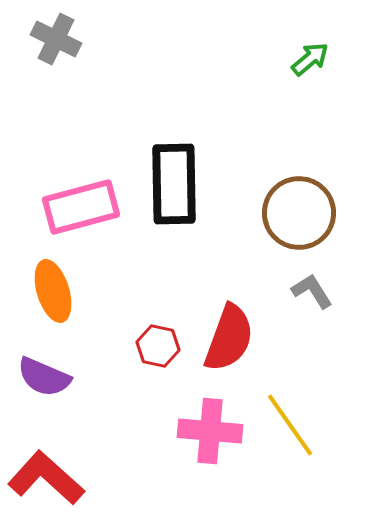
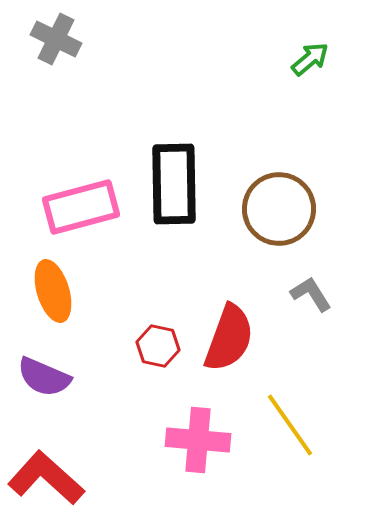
brown circle: moved 20 px left, 4 px up
gray L-shape: moved 1 px left, 3 px down
pink cross: moved 12 px left, 9 px down
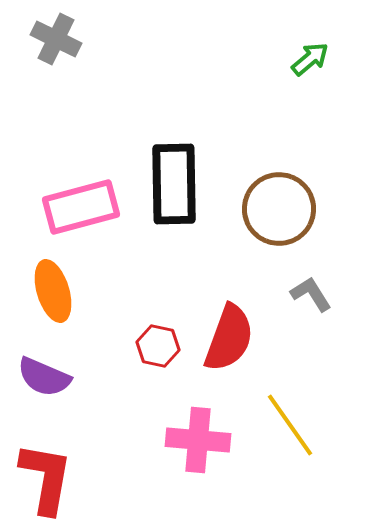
red L-shape: rotated 58 degrees clockwise
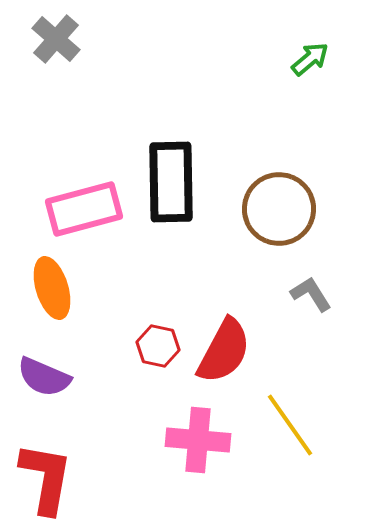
gray cross: rotated 15 degrees clockwise
black rectangle: moved 3 px left, 2 px up
pink rectangle: moved 3 px right, 2 px down
orange ellipse: moved 1 px left, 3 px up
red semicircle: moved 5 px left, 13 px down; rotated 8 degrees clockwise
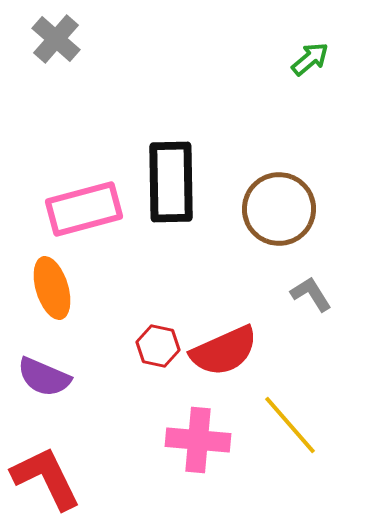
red semicircle: rotated 38 degrees clockwise
yellow line: rotated 6 degrees counterclockwise
red L-shape: rotated 36 degrees counterclockwise
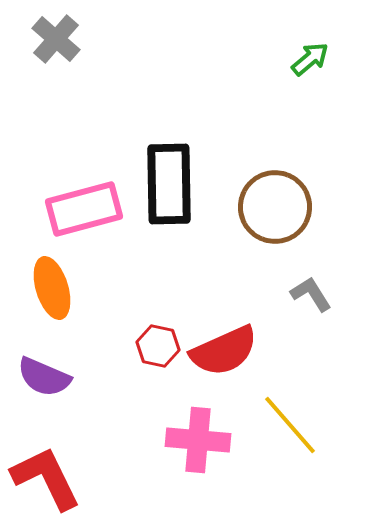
black rectangle: moved 2 px left, 2 px down
brown circle: moved 4 px left, 2 px up
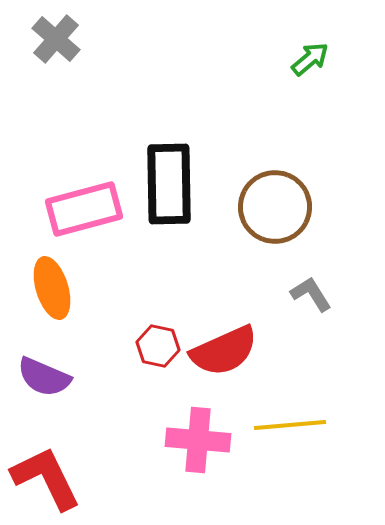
yellow line: rotated 54 degrees counterclockwise
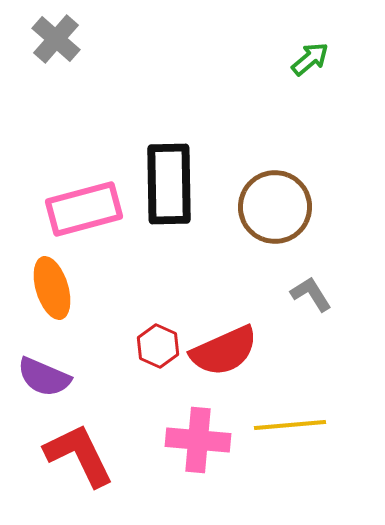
red hexagon: rotated 12 degrees clockwise
red L-shape: moved 33 px right, 23 px up
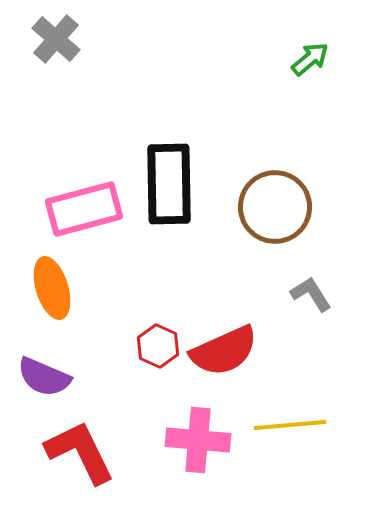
red L-shape: moved 1 px right, 3 px up
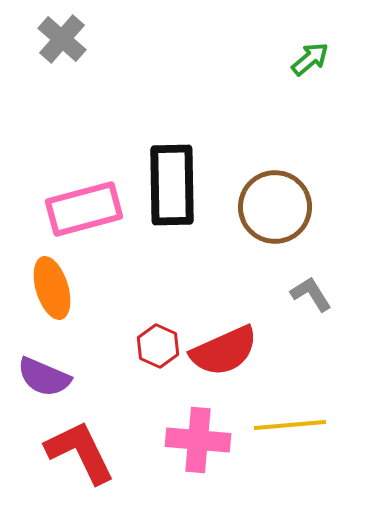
gray cross: moved 6 px right
black rectangle: moved 3 px right, 1 px down
